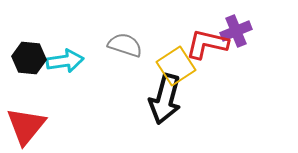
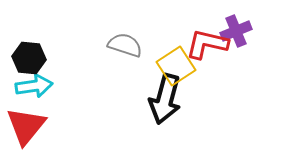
cyan arrow: moved 31 px left, 25 px down
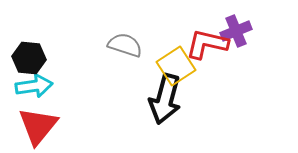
red triangle: moved 12 px right
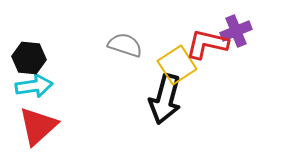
yellow square: moved 1 px right, 1 px up
red triangle: rotated 9 degrees clockwise
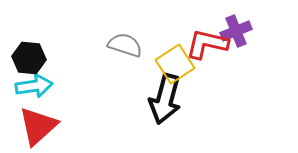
yellow square: moved 2 px left, 1 px up
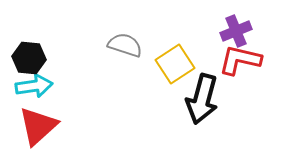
red L-shape: moved 33 px right, 16 px down
black arrow: moved 37 px right
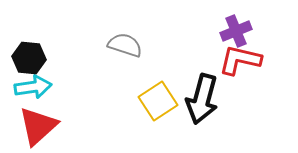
yellow square: moved 17 px left, 37 px down
cyan arrow: moved 1 px left, 1 px down
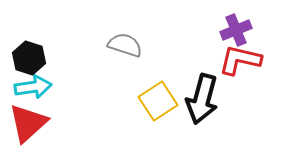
purple cross: moved 1 px up
black hexagon: rotated 12 degrees clockwise
red triangle: moved 10 px left, 3 px up
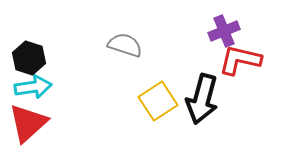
purple cross: moved 12 px left, 1 px down
